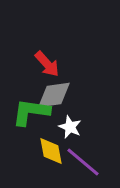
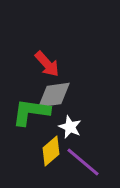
yellow diamond: rotated 60 degrees clockwise
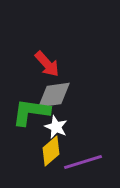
white star: moved 14 px left
purple line: rotated 57 degrees counterclockwise
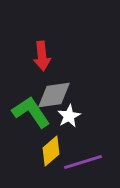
red arrow: moved 5 px left, 8 px up; rotated 36 degrees clockwise
green L-shape: rotated 48 degrees clockwise
white star: moved 13 px right, 11 px up; rotated 20 degrees clockwise
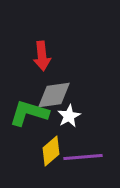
green L-shape: moved 2 px left, 1 px down; rotated 39 degrees counterclockwise
purple line: moved 5 px up; rotated 12 degrees clockwise
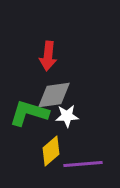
red arrow: moved 6 px right; rotated 12 degrees clockwise
white star: moved 2 px left; rotated 25 degrees clockwise
purple line: moved 7 px down
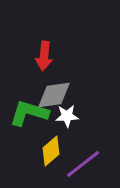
red arrow: moved 4 px left
purple line: rotated 33 degrees counterclockwise
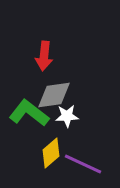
green L-shape: rotated 21 degrees clockwise
yellow diamond: moved 2 px down
purple line: rotated 63 degrees clockwise
